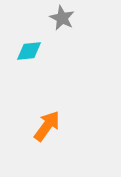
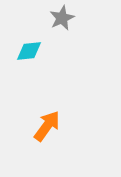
gray star: rotated 20 degrees clockwise
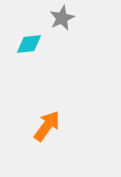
cyan diamond: moved 7 px up
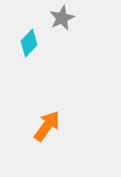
cyan diamond: moved 1 px up; rotated 40 degrees counterclockwise
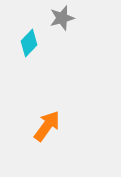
gray star: rotated 10 degrees clockwise
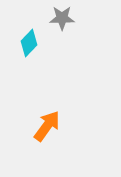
gray star: rotated 15 degrees clockwise
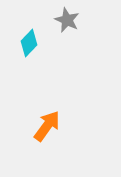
gray star: moved 5 px right, 2 px down; rotated 25 degrees clockwise
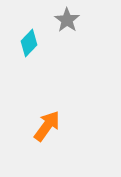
gray star: rotated 10 degrees clockwise
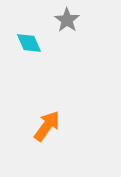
cyan diamond: rotated 68 degrees counterclockwise
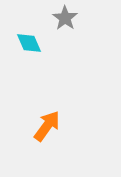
gray star: moved 2 px left, 2 px up
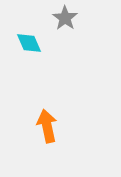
orange arrow: rotated 48 degrees counterclockwise
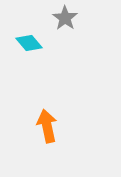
cyan diamond: rotated 16 degrees counterclockwise
